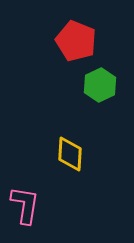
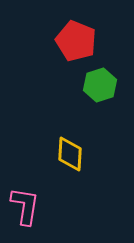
green hexagon: rotated 8 degrees clockwise
pink L-shape: moved 1 px down
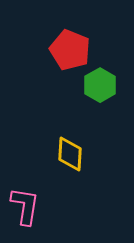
red pentagon: moved 6 px left, 9 px down
green hexagon: rotated 12 degrees counterclockwise
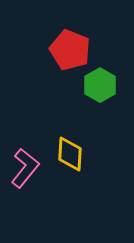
pink L-shape: moved 38 px up; rotated 30 degrees clockwise
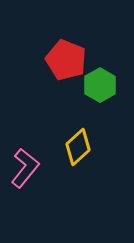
red pentagon: moved 4 px left, 10 px down
yellow diamond: moved 8 px right, 7 px up; rotated 45 degrees clockwise
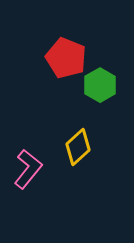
red pentagon: moved 2 px up
pink L-shape: moved 3 px right, 1 px down
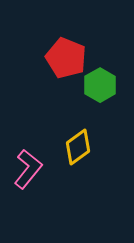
yellow diamond: rotated 6 degrees clockwise
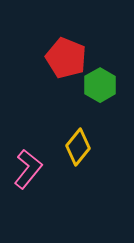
yellow diamond: rotated 15 degrees counterclockwise
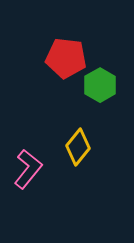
red pentagon: rotated 15 degrees counterclockwise
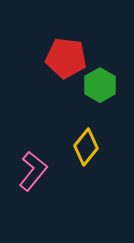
yellow diamond: moved 8 px right
pink L-shape: moved 5 px right, 2 px down
